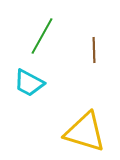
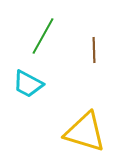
green line: moved 1 px right
cyan trapezoid: moved 1 px left, 1 px down
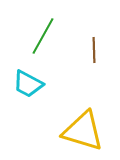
yellow triangle: moved 2 px left, 1 px up
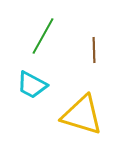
cyan trapezoid: moved 4 px right, 1 px down
yellow triangle: moved 1 px left, 16 px up
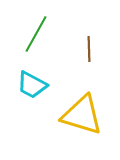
green line: moved 7 px left, 2 px up
brown line: moved 5 px left, 1 px up
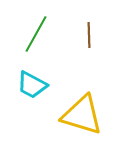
brown line: moved 14 px up
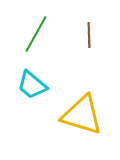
cyan trapezoid: rotated 12 degrees clockwise
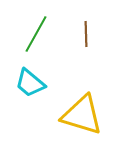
brown line: moved 3 px left, 1 px up
cyan trapezoid: moved 2 px left, 2 px up
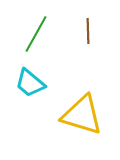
brown line: moved 2 px right, 3 px up
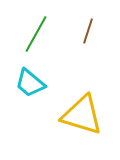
brown line: rotated 20 degrees clockwise
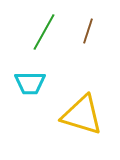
green line: moved 8 px right, 2 px up
cyan trapezoid: rotated 40 degrees counterclockwise
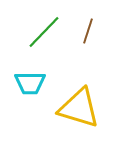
green line: rotated 15 degrees clockwise
yellow triangle: moved 3 px left, 7 px up
